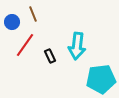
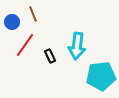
cyan pentagon: moved 3 px up
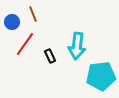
red line: moved 1 px up
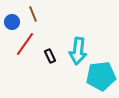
cyan arrow: moved 1 px right, 5 px down
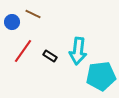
brown line: rotated 42 degrees counterclockwise
red line: moved 2 px left, 7 px down
black rectangle: rotated 32 degrees counterclockwise
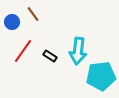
brown line: rotated 28 degrees clockwise
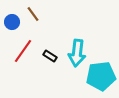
cyan arrow: moved 1 px left, 2 px down
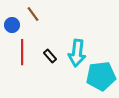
blue circle: moved 3 px down
red line: moved 1 px left, 1 px down; rotated 35 degrees counterclockwise
black rectangle: rotated 16 degrees clockwise
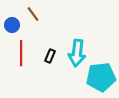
red line: moved 1 px left, 1 px down
black rectangle: rotated 64 degrees clockwise
cyan pentagon: moved 1 px down
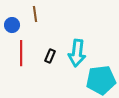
brown line: moved 2 px right; rotated 28 degrees clockwise
cyan pentagon: moved 3 px down
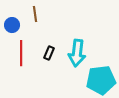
black rectangle: moved 1 px left, 3 px up
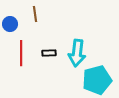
blue circle: moved 2 px left, 1 px up
black rectangle: rotated 64 degrees clockwise
cyan pentagon: moved 4 px left; rotated 8 degrees counterclockwise
